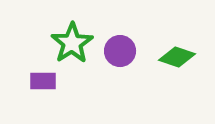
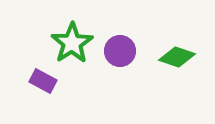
purple rectangle: rotated 28 degrees clockwise
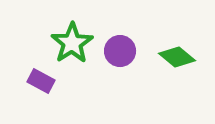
green diamond: rotated 21 degrees clockwise
purple rectangle: moved 2 px left
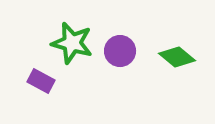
green star: rotated 24 degrees counterclockwise
